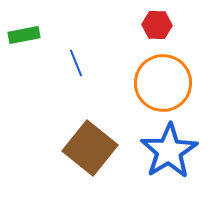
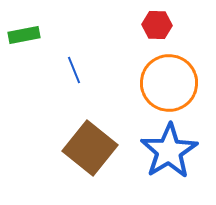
blue line: moved 2 px left, 7 px down
orange circle: moved 6 px right
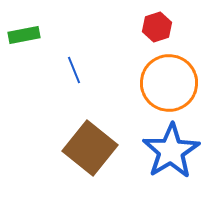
red hexagon: moved 2 px down; rotated 20 degrees counterclockwise
blue star: moved 2 px right
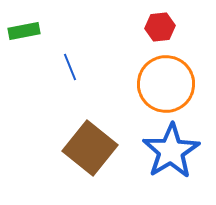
red hexagon: moved 3 px right; rotated 12 degrees clockwise
green rectangle: moved 4 px up
blue line: moved 4 px left, 3 px up
orange circle: moved 3 px left, 1 px down
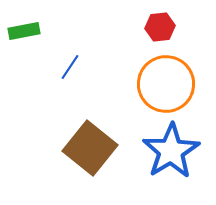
blue line: rotated 56 degrees clockwise
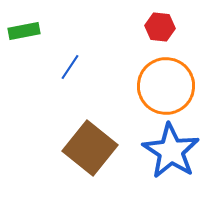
red hexagon: rotated 12 degrees clockwise
orange circle: moved 2 px down
blue star: rotated 8 degrees counterclockwise
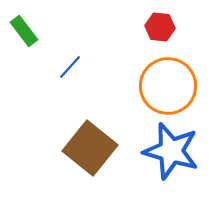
green rectangle: rotated 64 degrees clockwise
blue line: rotated 8 degrees clockwise
orange circle: moved 2 px right
blue star: rotated 16 degrees counterclockwise
